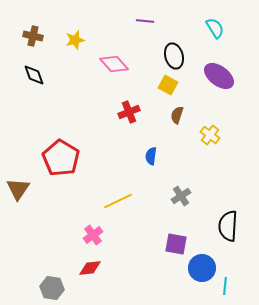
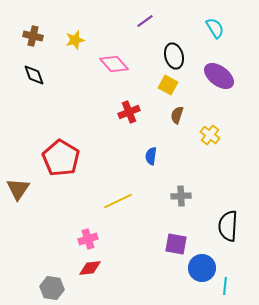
purple line: rotated 42 degrees counterclockwise
gray cross: rotated 30 degrees clockwise
pink cross: moved 5 px left, 4 px down; rotated 18 degrees clockwise
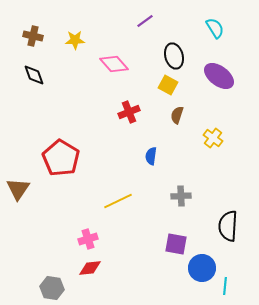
yellow star: rotated 12 degrees clockwise
yellow cross: moved 3 px right, 3 px down
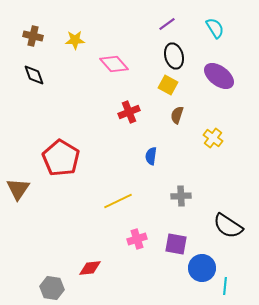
purple line: moved 22 px right, 3 px down
black semicircle: rotated 60 degrees counterclockwise
pink cross: moved 49 px right
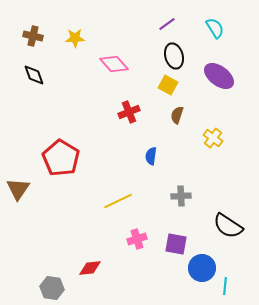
yellow star: moved 2 px up
